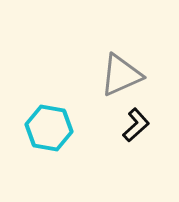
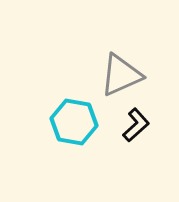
cyan hexagon: moved 25 px right, 6 px up
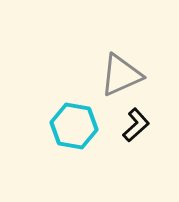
cyan hexagon: moved 4 px down
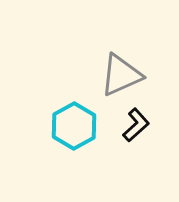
cyan hexagon: rotated 21 degrees clockwise
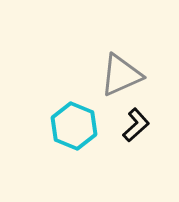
cyan hexagon: rotated 9 degrees counterclockwise
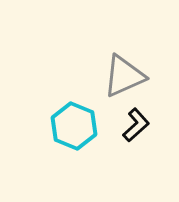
gray triangle: moved 3 px right, 1 px down
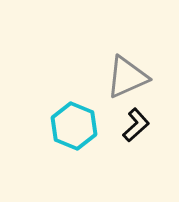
gray triangle: moved 3 px right, 1 px down
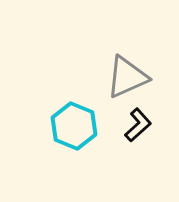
black L-shape: moved 2 px right
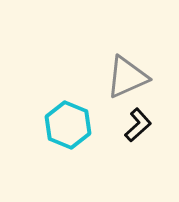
cyan hexagon: moved 6 px left, 1 px up
